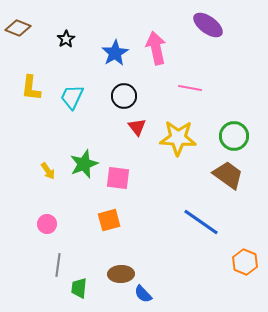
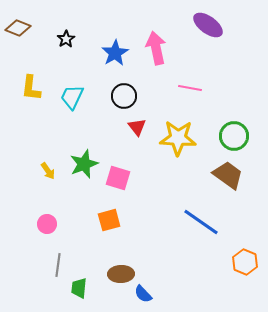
pink square: rotated 10 degrees clockwise
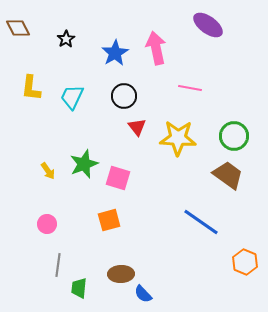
brown diamond: rotated 40 degrees clockwise
